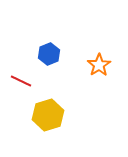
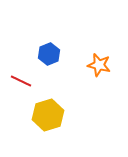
orange star: rotated 25 degrees counterclockwise
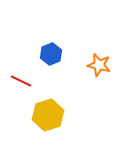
blue hexagon: moved 2 px right
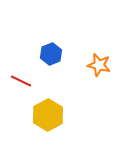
yellow hexagon: rotated 12 degrees counterclockwise
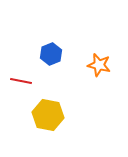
red line: rotated 15 degrees counterclockwise
yellow hexagon: rotated 20 degrees counterclockwise
